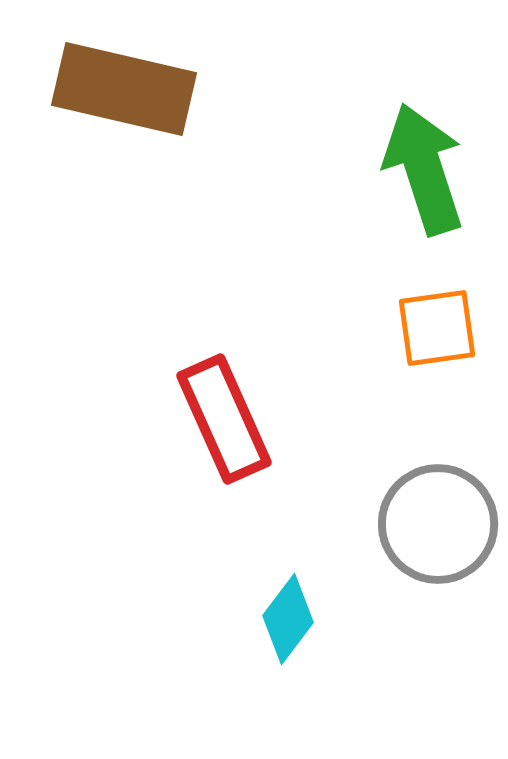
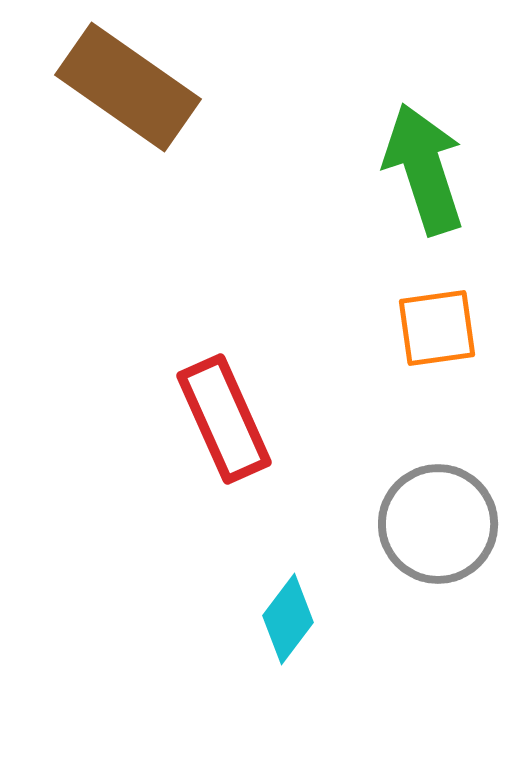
brown rectangle: moved 4 px right, 2 px up; rotated 22 degrees clockwise
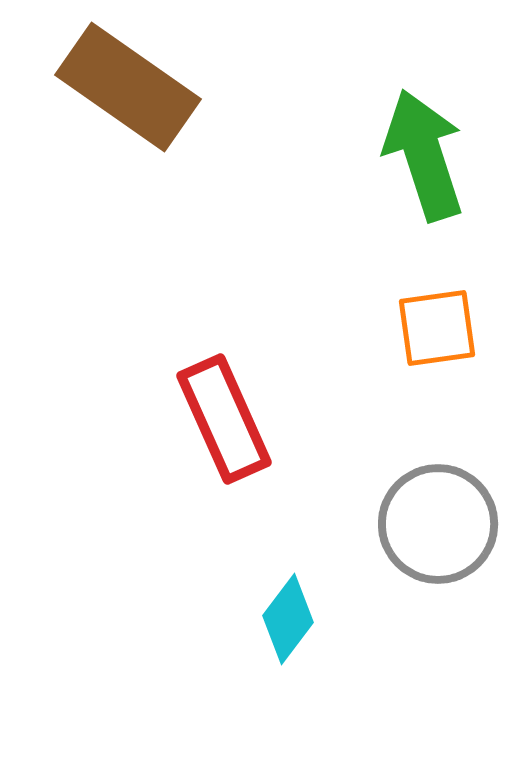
green arrow: moved 14 px up
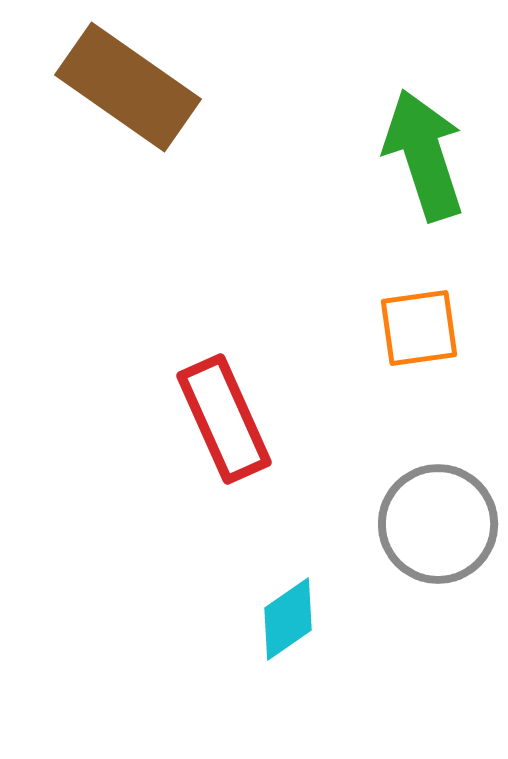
orange square: moved 18 px left
cyan diamond: rotated 18 degrees clockwise
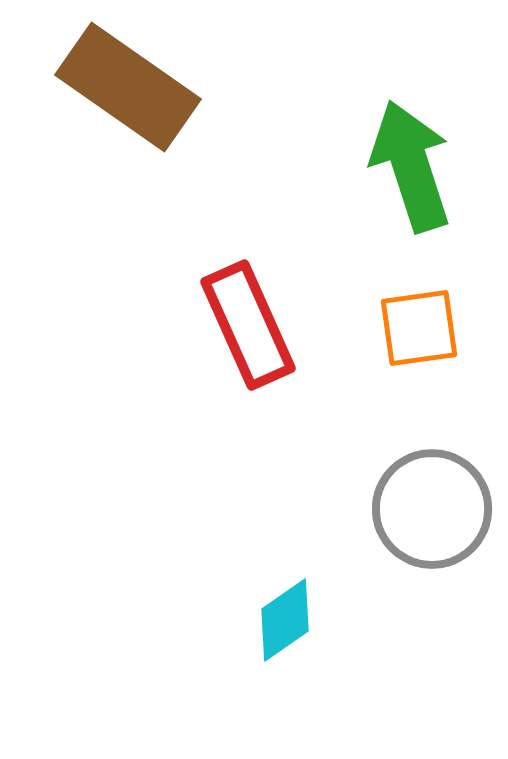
green arrow: moved 13 px left, 11 px down
red rectangle: moved 24 px right, 94 px up
gray circle: moved 6 px left, 15 px up
cyan diamond: moved 3 px left, 1 px down
